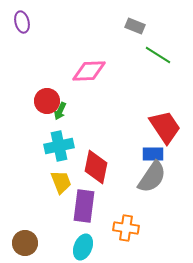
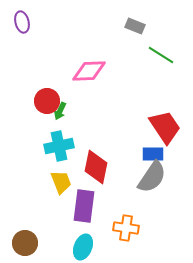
green line: moved 3 px right
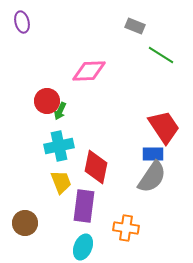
red trapezoid: moved 1 px left
brown circle: moved 20 px up
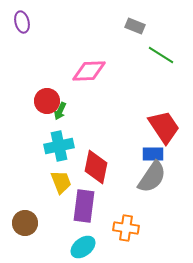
cyan ellipse: rotated 30 degrees clockwise
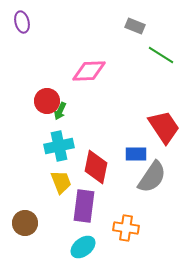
blue rectangle: moved 17 px left
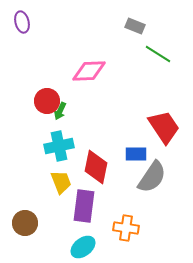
green line: moved 3 px left, 1 px up
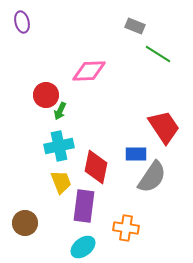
red circle: moved 1 px left, 6 px up
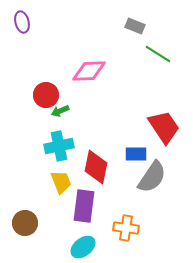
green arrow: rotated 42 degrees clockwise
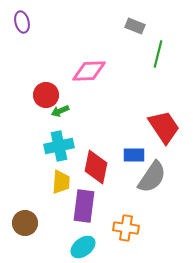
green line: rotated 72 degrees clockwise
blue rectangle: moved 2 px left, 1 px down
yellow trapezoid: rotated 25 degrees clockwise
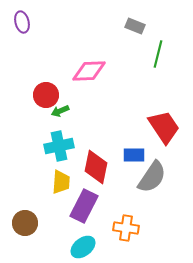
purple rectangle: rotated 20 degrees clockwise
